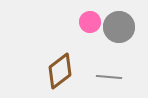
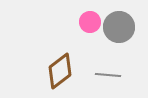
gray line: moved 1 px left, 2 px up
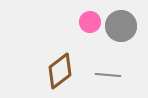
gray circle: moved 2 px right, 1 px up
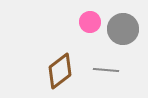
gray circle: moved 2 px right, 3 px down
gray line: moved 2 px left, 5 px up
